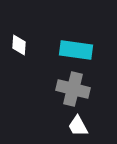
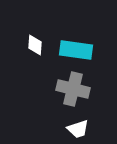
white diamond: moved 16 px right
white trapezoid: moved 3 px down; rotated 80 degrees counterclockwise
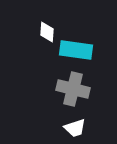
white diamond: moved 12 px right, 13 px up
white trapezoid: moved 3 px left, 1 px up
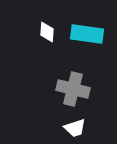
cyan rectangle: moved 11 px right, 16 px up
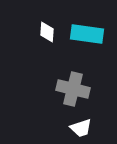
white trapezoid: moved 6 px right
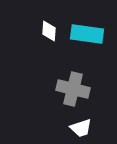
white diamond: moved 2 px right, 1 px up
